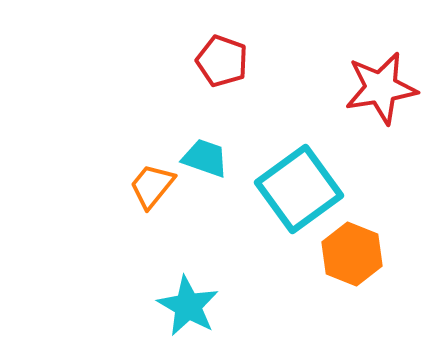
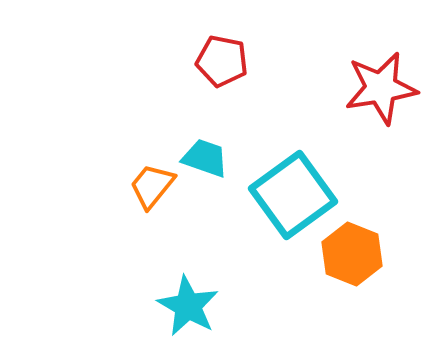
red pentagon: rotated 9 degrees counterclockwise
cyan square: moved 6 px left, 6 px down
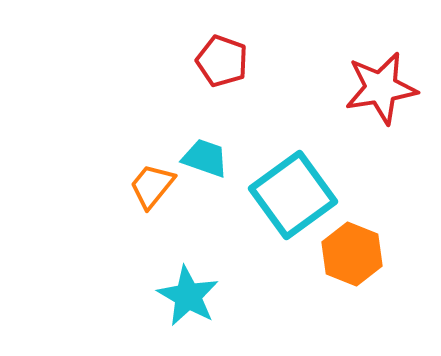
red pentagon: rotated 9 degrees clockwise
cyan star: moved 10 px up
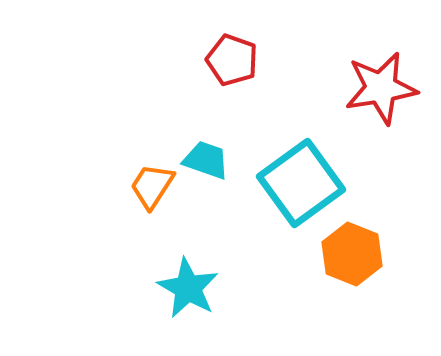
red pentagon: moved 10 px right, 1 px up
cyan trapezoid: moved 1 px right, 2 px down
orange trapezoid: rotated 6 degrees counterclockwise
cyan square: moved 8 px right, 12 px up
cyan star: moved 8 px up
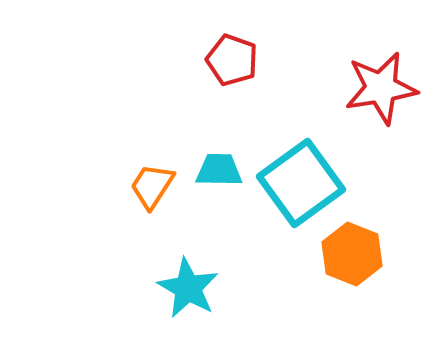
cyan trapezoid: moved 13 px right, 10 px down; rotated 18 degrees counterclockwise
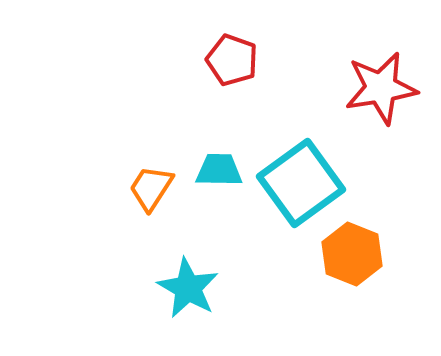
orange trapezoid: moved 1 px left, 2 px down
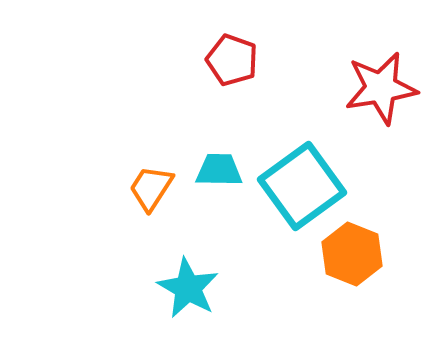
cyan square: moved 1 px right, 3 px down
